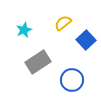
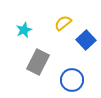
gray rectangle: rotated 30 degrees counterclockwise
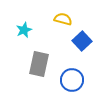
yellow semicircle: moved 4 px up; rotated 54 degrees clockwise
blue square: moved 4 px left, 1 px down
gray rectangle: moved 1 px right, 2 px down; rotated 15 degrees counterclockwise
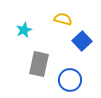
blue circle: moved 2 px left
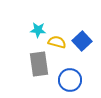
yellow semicircle: moved 6 px left, 23 px down
cyan star: moved 14 px right; rotated 28 degrees clockwise
gray rectangle: rotated 20 degrees counterclockwise
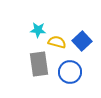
blue circle: moved 8 px up
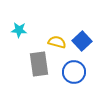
cyan star: moved 19 px left
blue circle: moved 4 px right
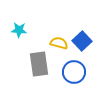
yellow semicircle: moved 2 px right, 1 px down
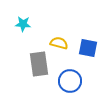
cyan star: moved 4 px right, 6 px up
blue square: moved 6 px right, 7 px down; rotated 36 degrees counterclockwise
blue circle: moved 4 px left, 9 px down
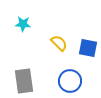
yellow semicircle: rotated 30 degrees clockwise
gray rectangle: moved 15 px left, 17 px down
